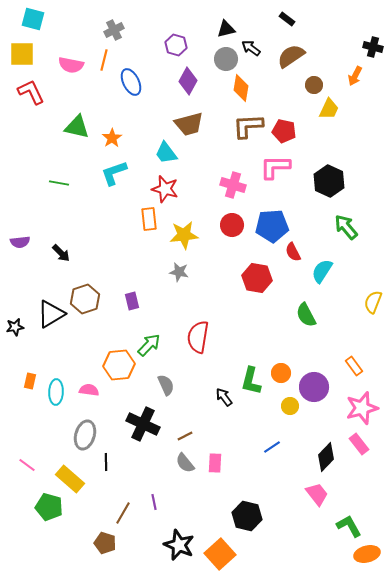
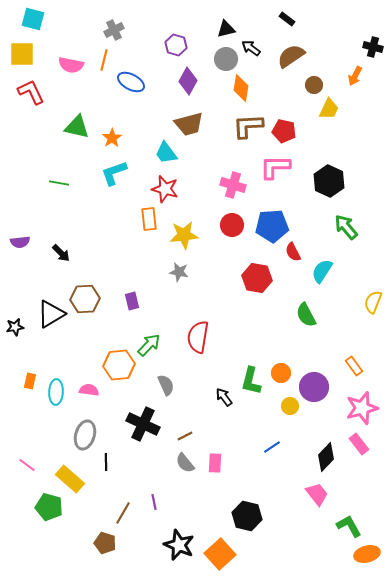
blue ellipse at (131, 82): rotated 36 degrees counterclockwise
brown hexagon at (85, 299): rotated 16 degrees clockwise
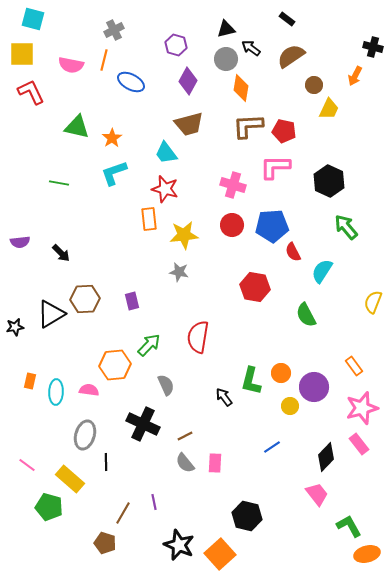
red hexagon at (257, 278): moved 2 px left, 9 px down
orange hexagon at (119, 365): moved 4 px left
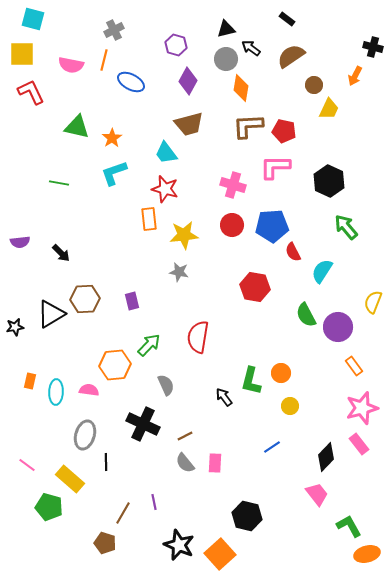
purple circle at (314, 387): moved 24 px right, 60 px up
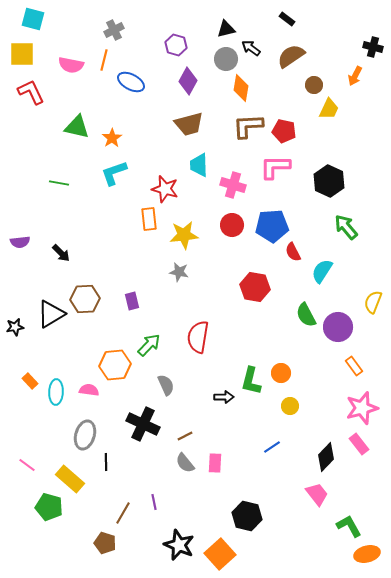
cyan trapezoid at (166, 153): moved 33 px right, 12 px down; rotated 35 degrees clockwise
orange rectangle at (30, 381): rotated 56 degrees counterclockwise
black arrow at (224, 397): rotated 126 degrees clockwise
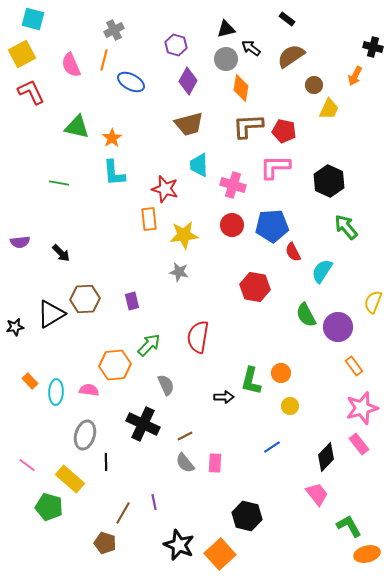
yellow square at (22, 54): rotated 28 degrees counterclockwise
pink semicircle at (71, 65): rotated 55 degrees clockwise
cyan L-shape at (114, 173): rotated 76 degrees counterclockwise
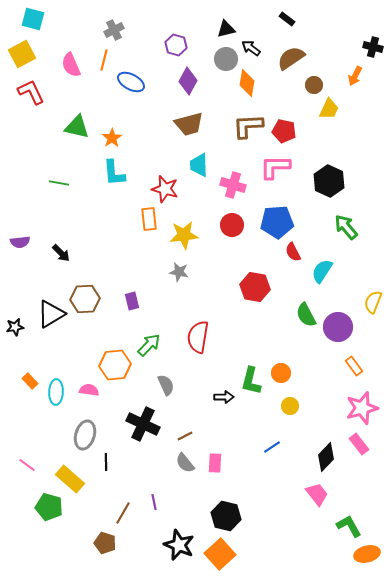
brown semicircle at (291, 56): moved 2 px down
orange diamond at (241, 88): moved 6 px right, 5 px up
blue pentagon at (272, 226): moved 5 px right, 4 px up
black hexagon at (247, 516): moved 21 px left
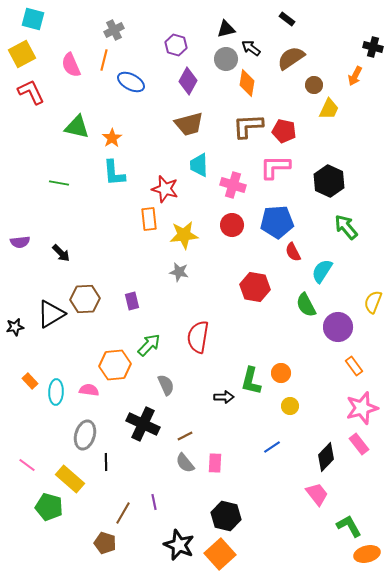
green semicircle at (306, 315): moved 10 px up
